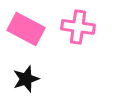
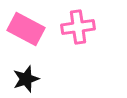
pink cross: rotated 16 degrees counterclockwise
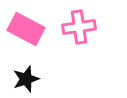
pink cross: moved 1 px right
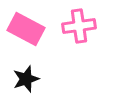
pink cross: moved 1 px up
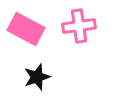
black star: moved 11 px right, 2 px up
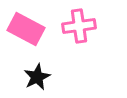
black star: rotated 8 degrees counterclockwise
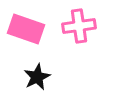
pink rectangle: rotated 9 degrees counterclockwise
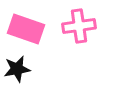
black star: moved 20 px left, 8 px up; rotated 16 degrees clockwise
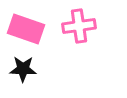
black star: moved 6 px right; rotated 12 degrees clockwise
